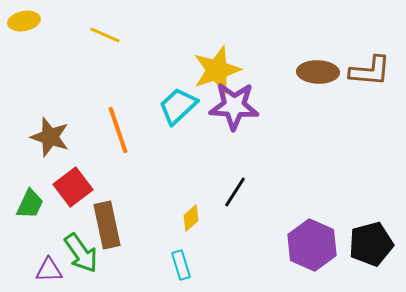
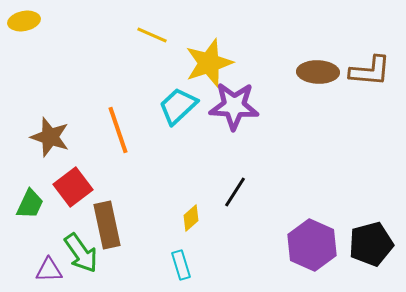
yellow line: moved 47 px right
yellow star: moved 8 px left, 7 px up
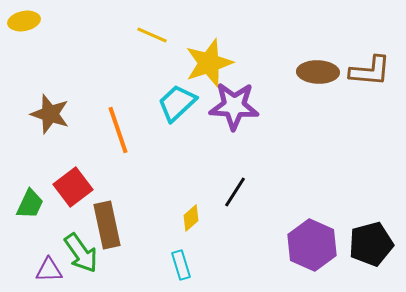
cyan trapezoid: moved 1 px left, 3 px up
brown star: moved 23 px up
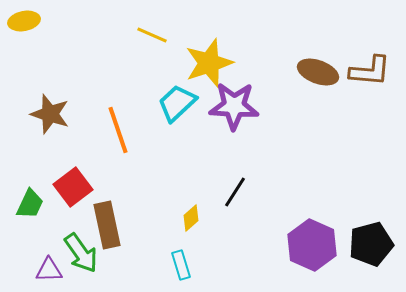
brown ellipse: rotated 18 degrees clockwise
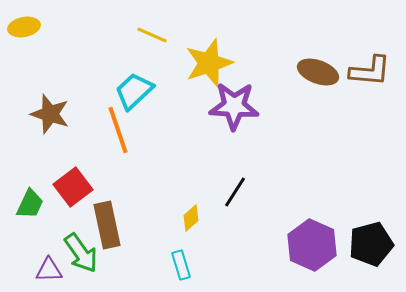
yellow ellipse: moved 6 px down
cyan trapezoid: moved 43 px left, 12 px up
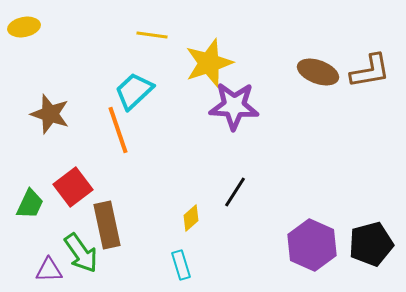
yellow line: rotated 16 degrees counterclockwise
brown L-shape: rotated 15 degrees counterclockwise
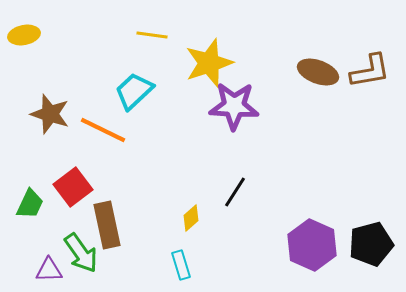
yellow ellipse: moved 8 px down
orange line: moved 15 px left; rotated 45 degrees counterclockwise
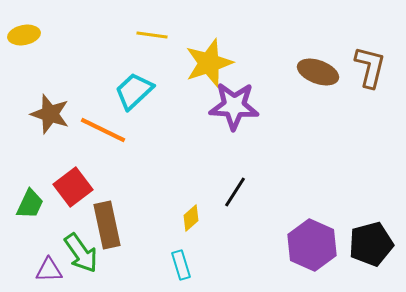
brown L-shape: moved 4 px up; rotated 66 degrees counterclockwise
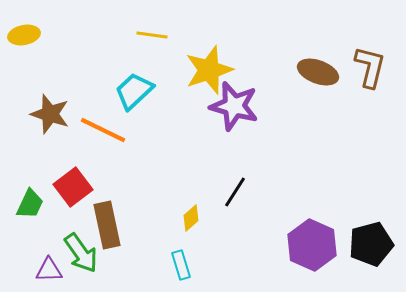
yellow star: moved 7 px down
purple star: rotated 12 degrees clockwise
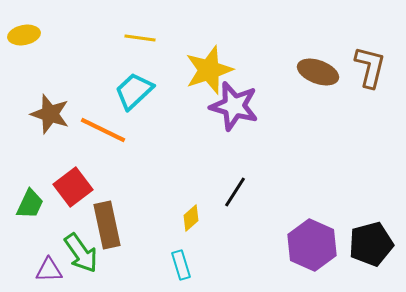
yellow line: moved 12 px left, 3 px down
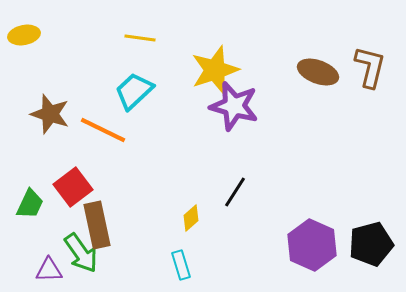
yellow star: moved 6 px right
brown rectangle: moved 10 px left
